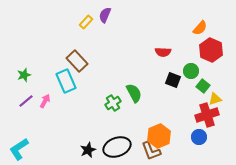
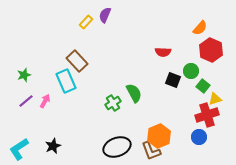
black star: moved 35 px left, 4 px up
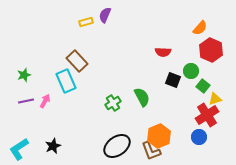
yellow rectangle: rotated 32 degrees clockwise
green semicircle: moved 8 px right, 4 px down
purple line: rotated 28 degrees clockwise
red cross: rotated 15 degrees counterclockwise
black ellipse: moved 1 px up; rotated 16 degrees counterclockwise
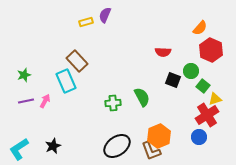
green cross: rotated 28 degrees clockwise
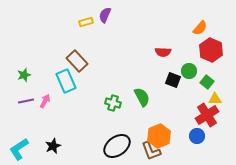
green circle: moved 2 px left
green square: moved 4 px right, 4 px up
yellow triangle: rotated 16 degrees clockwise
green cross: rotated 21 degrees clockwise
blue circle: moved 2 px left, 1 px up
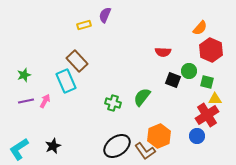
yellow rectangle: moved 2 px left, 3 px down
green square: rotated 24 degrees counterclockwise
green semicircle: rotated 114 degrees counterclockwise
brown L-shape: moved 6 px left; rotated 15 degrees counterclockwise
